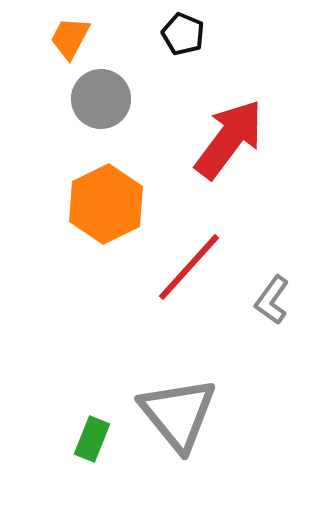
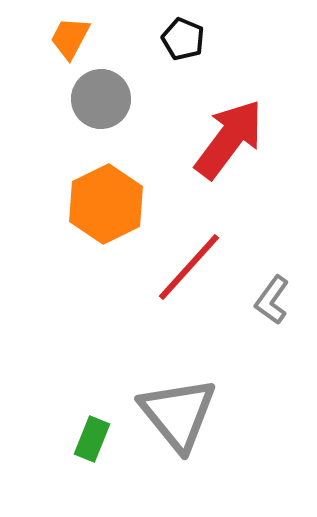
black pentagon: moved 5 px down
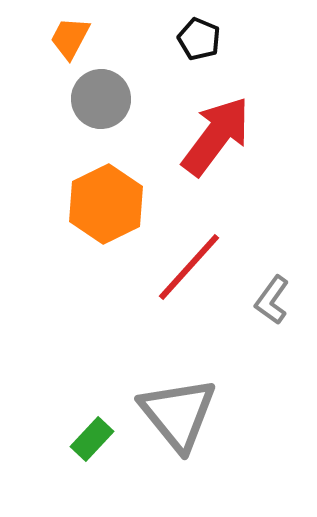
black pentagon: moved 16 px right
red arrow: moved 13 px left, 3 px up
green rectangle: rotated 21 degrees clockwise
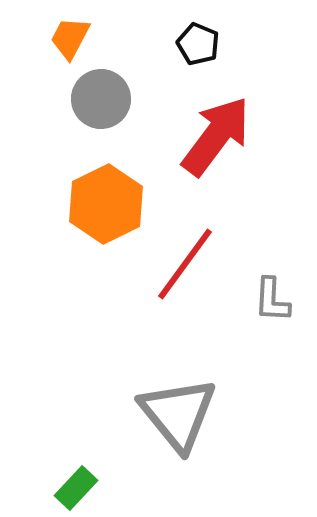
black pentagon: moved 1 px left, 5 px down
red line: moved 4 px left, 3 px up; rotated 6 degrees counterclockwise
gray L-shape: rotated 33 degrees counterclockwise
green rectangle: moved 16 px left, 49 px down
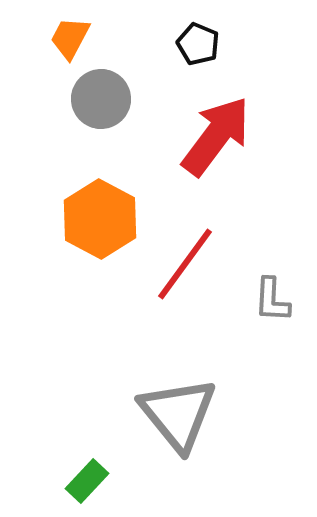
orange hexagon: moved 6 px left, 15 px down; rotated 6 degrees counterclockwise
green rectangle: moved 11 px right, 7 px up
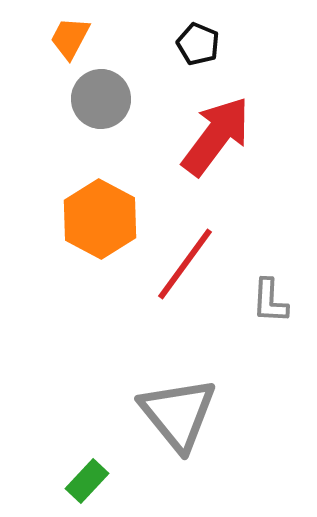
gray L-shape: moved 2 px left, 1 px down
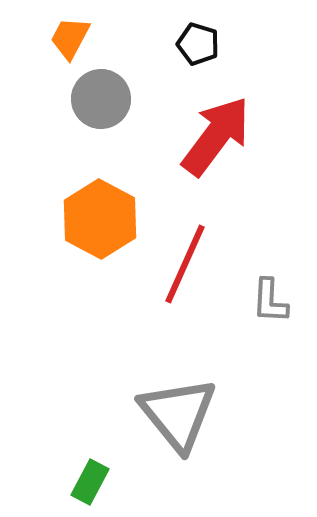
black pentagon: rotated 6 degrees counterclockwise
red line: rotated 12 degrees counterclockwise
green rectangle: moved 3 px right, 1 px down; rotated 15 degrees counterclockwise
